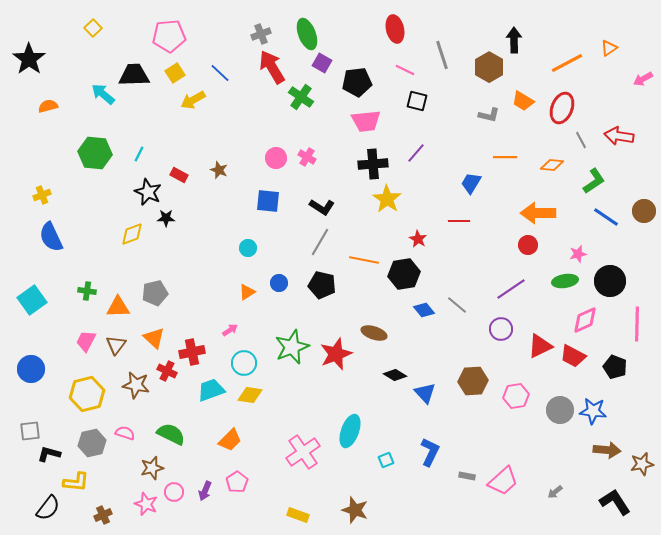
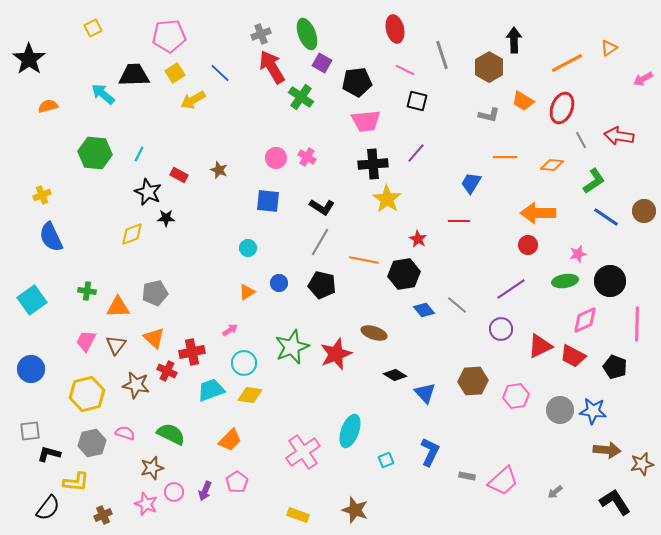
yellow square at (93, 28): rotated 18 degrees clockwise
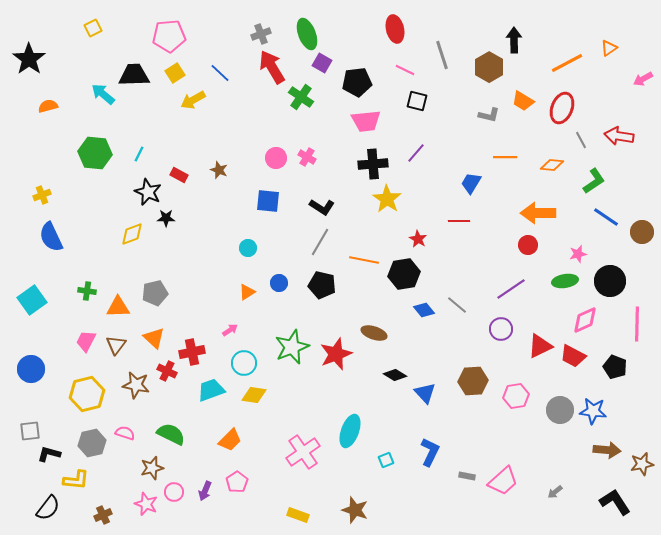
brown circle at (644, 211): moved 2 px left, 21 px down
yellow diamond at (250, 395): moved 4 px right
yellow L-shape at (76, 482): moved 2 px up
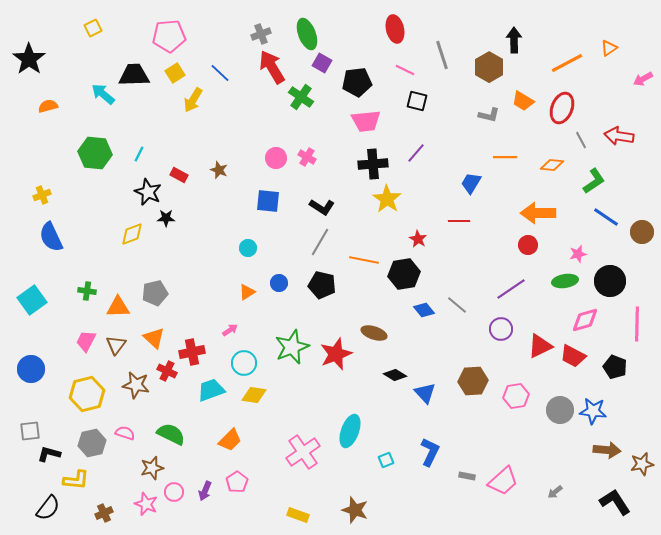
yellow arrow at (193, 100): rotated 30 degrees counterclockwise
pink diamond at (585, 320): rotated 8 degrees clockwise
brown cross at (103, 515): moved 1 px right, 2 px up
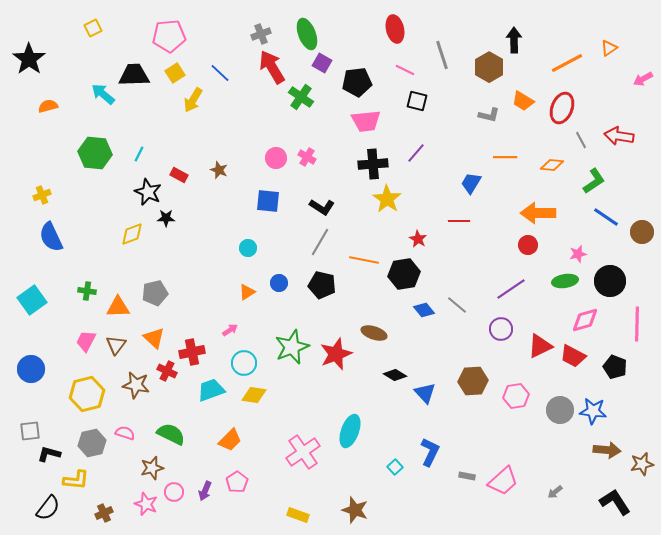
cyan square at (386, 460): moved 9 px right, 7 px down; rotated 21 degrees counterclockwise
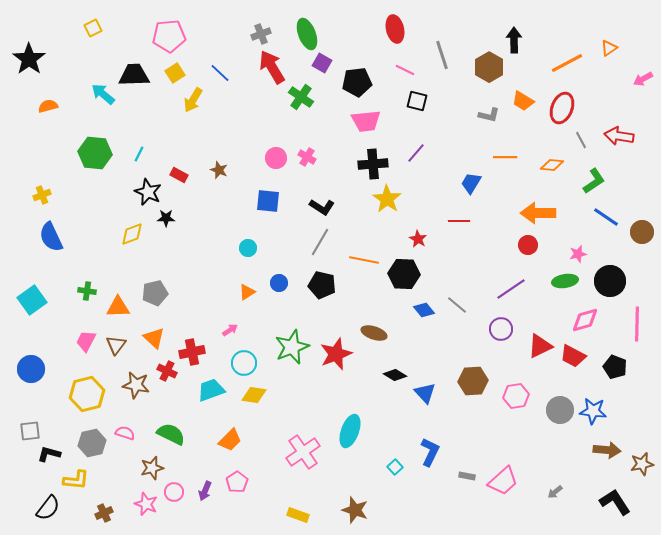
black hexagon at (404, 274): rotated 12 degrees clockwise
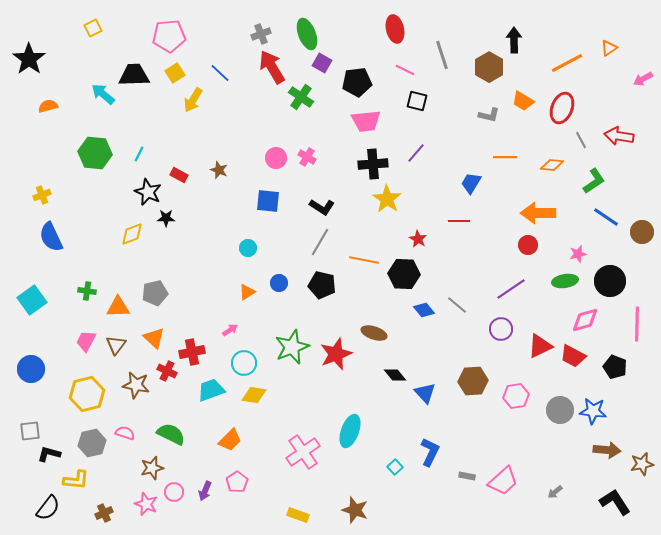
black diamond at (395, 375): rotated 20 degrees clockwise
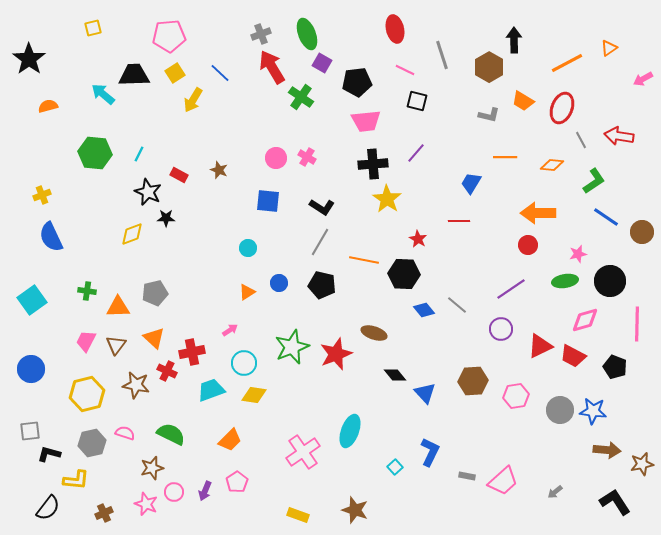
yellow square at (93, 28): rotated 12 degrees clockwise
